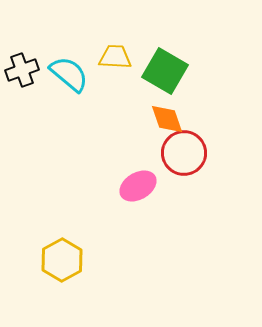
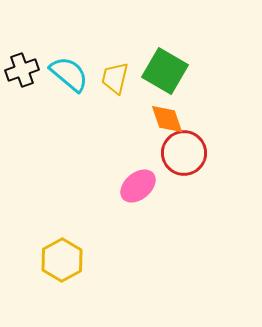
yellow trapezoid: moved 21 px down; rotated 80 degrees counterclockwise
pink ellipse: rotated 9 degrees counterclockwise
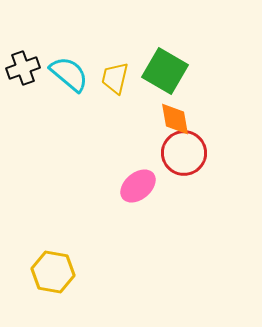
black cross: moved 1 px right, 2 px up
orange diamond: moved 8 px right; rotated 9 degrees clockwise
yellow hexagon: moved 9 px left, 12 px down; rotated 21 degrees counterclockwise
